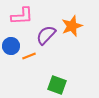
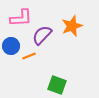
pink L-shape: moved 1 px left, 2 px down
purple semicircle: moved 4 px left
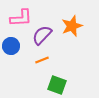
orange line: moved 13 px right, 4 px down
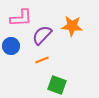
orange star: rotated 25 degrees clockwise
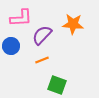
orange star: moved 1 px right, 2 px up
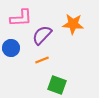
blue circle: moved 2 px down
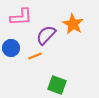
pink L-shape: moved 1 px up
orange star: rotated 25 degrees clockwise
purple semicircle: moved 4 px right
orange line: moved 7 px left, 4 px up
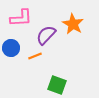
pink L-shape: moved 1 px down
